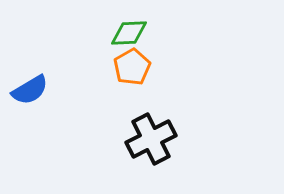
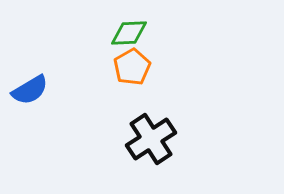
black cross: rotated 6 degrees counterclockwise
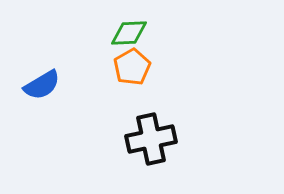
blue semicircle: moved 12 px right, 5 px up
black cross: rotated 21 degrees clockwise
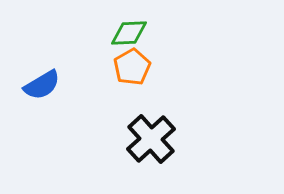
black cross: rotated 30 degrees counterclockwise
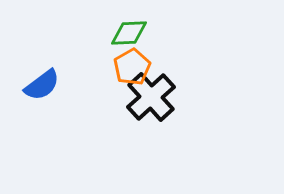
blue semicircle: rotated 6 degrees counterclockwise
black cross: moved 42 px up
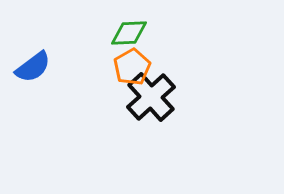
blue semicircle: moved 9 px left, 18 px up
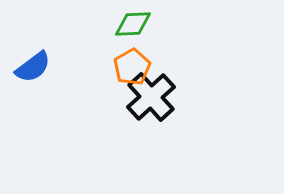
green diamond: moved 4 px right, 9 px up
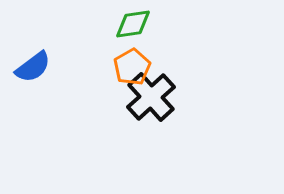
green diamond: rotated 6 degrees counterclockwise
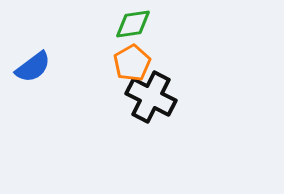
orange pentagon: moved 4 px up
black cross: rotated 21 degrees counterclockwise
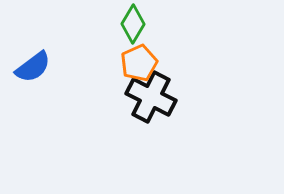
green diamond: rotated 51 degrees counterclockwise
orange pentagon: moved 7 px right; rotated 6 degrees clockwise
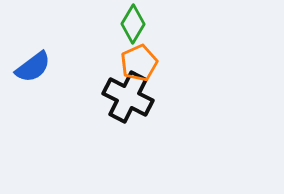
black cross: moved 23 px left
